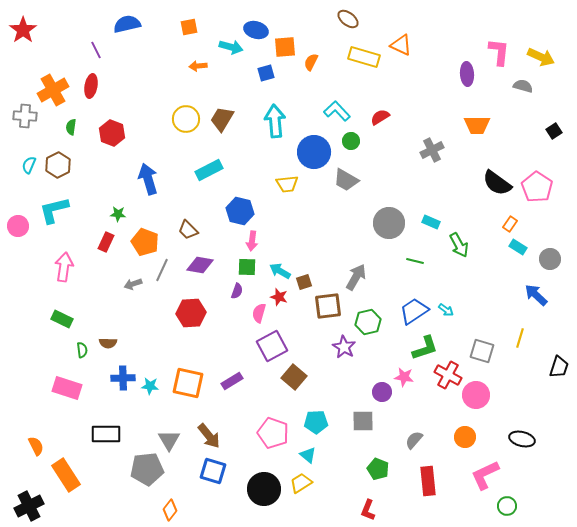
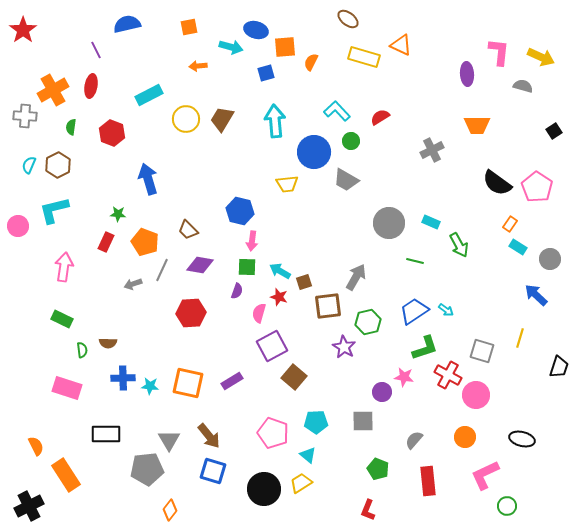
cyan rectangle at (209, 170): moved 60 px left, 75 px up
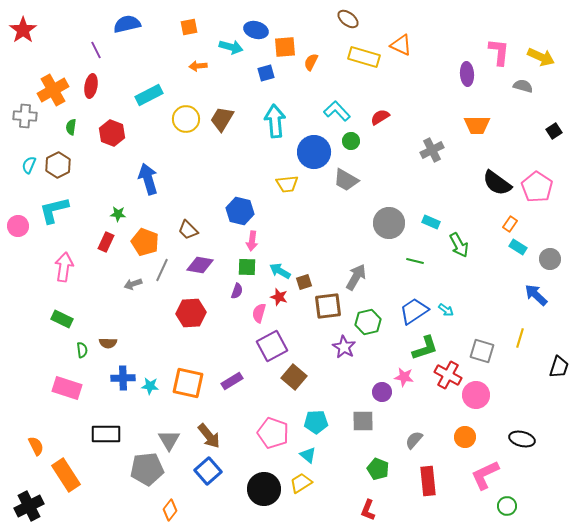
blue square at (213, 471): moved 5 px left; rotated 32 degrees clockwise
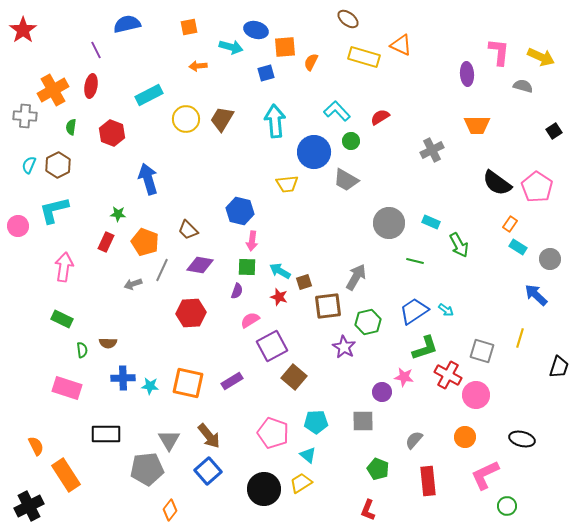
pink semicircle at (259, 313): moved 9 px left, 7 px down; rotated 42 degrees clockwise
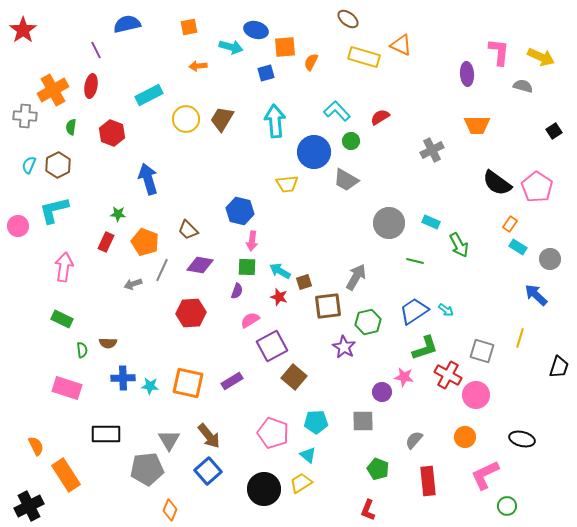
orange diamond at (170, 510): rotated 15 degrees counterclockwise
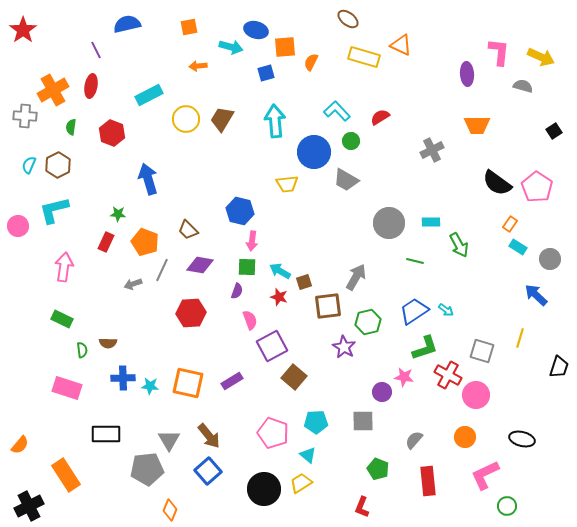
cyan rectangle at (431, 222): rotated 24 degrees counterclockwise
pink semicircle at (250, 320): rotated 102 degrees clockwise
orange semicircle at (36, 446): moved 16 px left, 1 px up; rotated 66 degrees clockwise
red L-shape at (368, 510): moved 6 px left, 3 px up
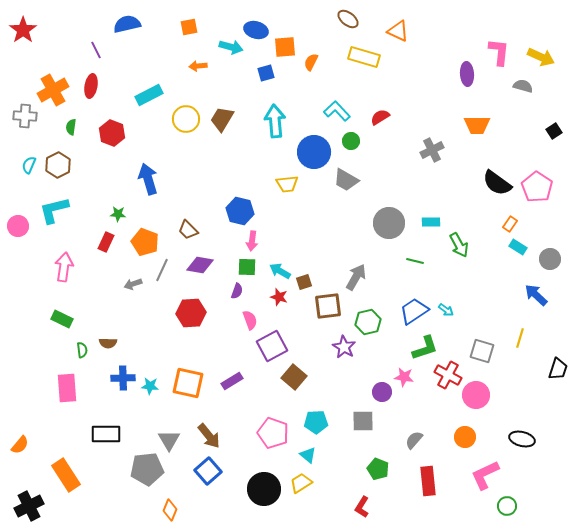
orange triangle at (401, 45): moved 3 px left, 14 px up
black trapezoid at (559, 367): moved 1 px left, 2 px down
pink rectangle at (67, 388): rotated 68 degrees clockwise
red L-shape at (362, 507): rotated 10 degrees clockwise
